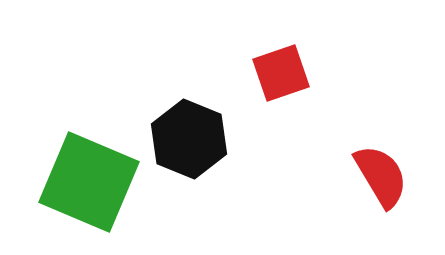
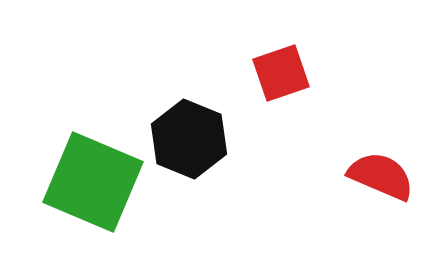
red semicircle: rotated 36 degrees counterclockwise
green square: moved 4 px right
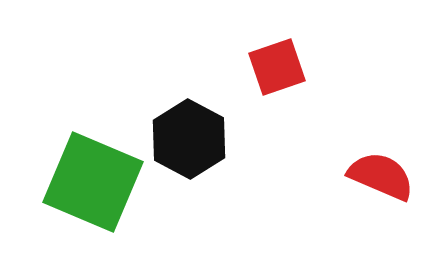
red square: moved 4 px left, 6 px up
black hexagon: rotated 6 degrees clockwise
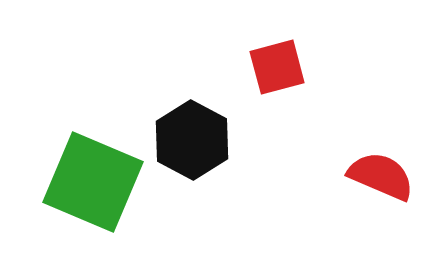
red square: rotated 4 degrees clockwise
black hexagon: moved 3 px right, 1 px down
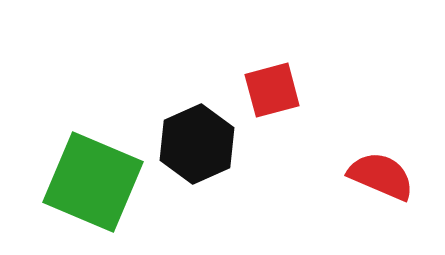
red square: moved 5 px left, 23 px down
black hexagon: moved 5 px right, 4 px down; rotated 8 degrees clockwise
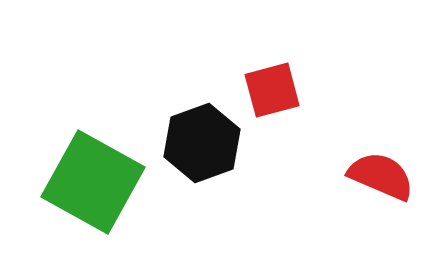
black hexagon: moved 5 px right, 1 px up; rotated 4 degrees clockwise
green square: rotated 6 degrees clockwise
